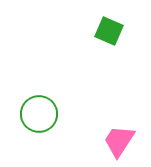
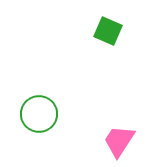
green square: moved 1 px left
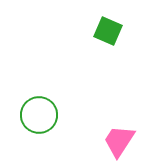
green circle: moved 1 px down
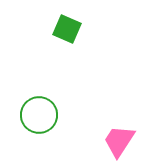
green square: moved 41 px left, 2 px up
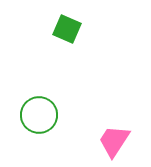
pink trapezoid: moved 5 px left
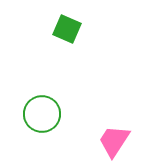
green circle: moved 3 px right, 1 px up
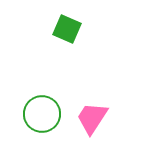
pink trapezoid: moved 22 px left, 23 px up
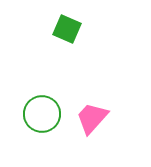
pink trapezoid: rotated 9 degrees clockwise
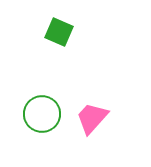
green square: moved 8 px left, 3 px down
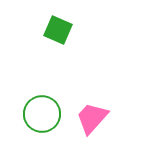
green square: moved 1 px left, 2 px up
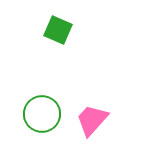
pink trapezoid: moved 2 px down
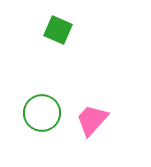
green circle: moved 1 px up
